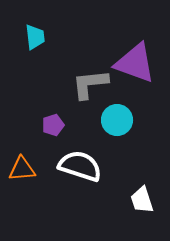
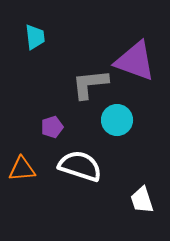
purple triangle: moved 2 px up
purple pentagon: moved 1 px left, 2 px down
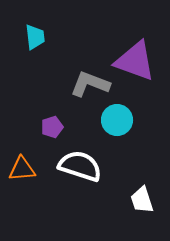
gray L-shape: rotated 27 degrees clockwise
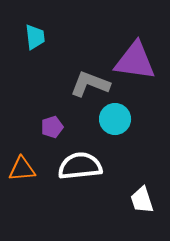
purple triangle: rotated 12 degrees counterclockwise
cyan circle: moved 2 px left, 1 px up
white semicircle: rotated 24 degrees counterclockwise
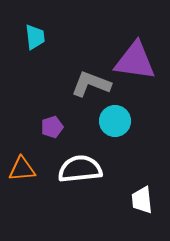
gray L-shape: moved 1 px right
cyan circle: moved 2 px down
white semicircle: moved 3 px down
white trapezoid: rotated 12 degrees clockwise
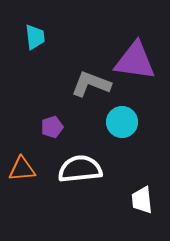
cyan circle: moved 7 px right, 1 px down
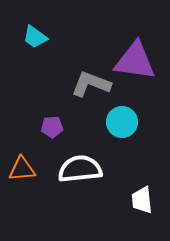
cyan trapezoid: rotated 132 degrees clockwise
purple pentagon: rotated 15 degrees clockwise
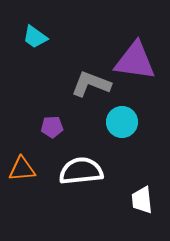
white semicircle: moved 1 px right, 2 px down
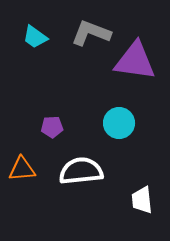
gray L-shape: moved 51 px up
cyan circle: moved 3 px left, 1 px down
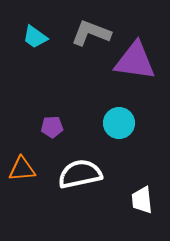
white semicircle: moved 1 px left, 3 px down; rotated 6 degrees counterclockwise
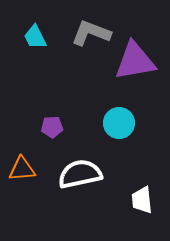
cyan trapezoid: rotated 28 degrees clockwise
purple triangle: rotated 18 degrees counterclockwise
